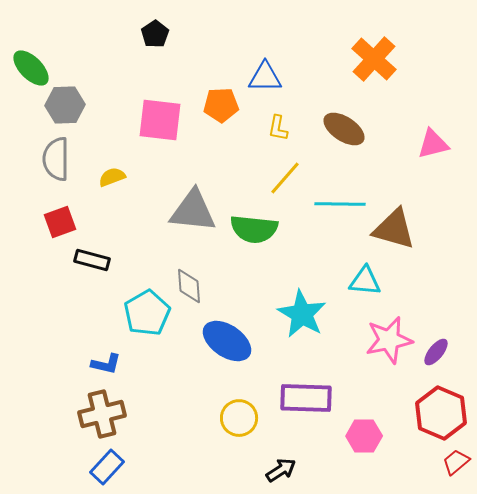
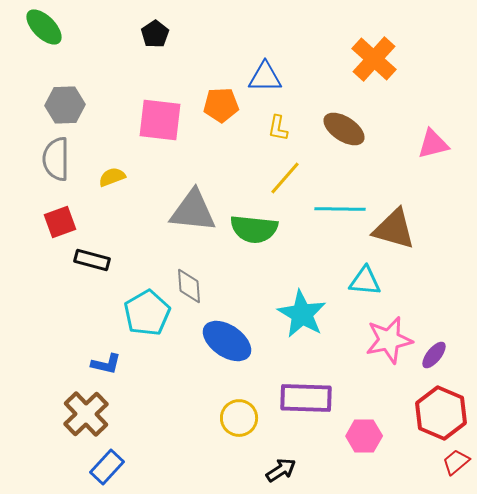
green ellipse: moved 13 px right, 41 px up
cyan line: moved 5 px down
purple ellipse: moved 2 px left, 3 px down
brown cross: moved 16 px left; rotated 30 degrees counterclockwise
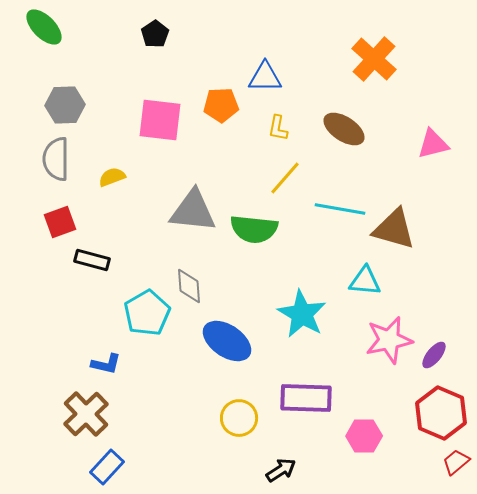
cyan line: rotated 9 degrees clockwise
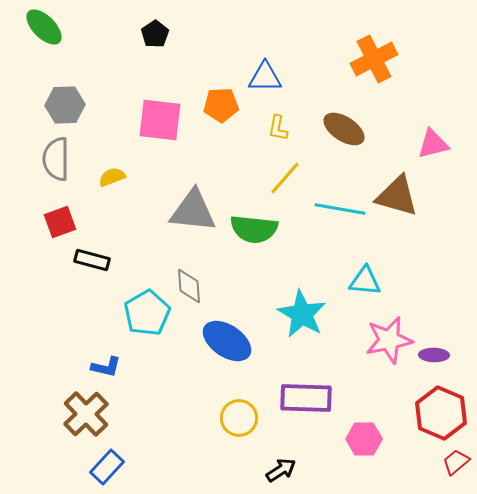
orange cross: rotated 21 degrees clockwise
brown triangle: moved 3 px right, 33 px up
purple ellipse: rotated 52 degrees clockwise
blue L-shape: moved 3 px down
pink hexagon: moved 3 px down
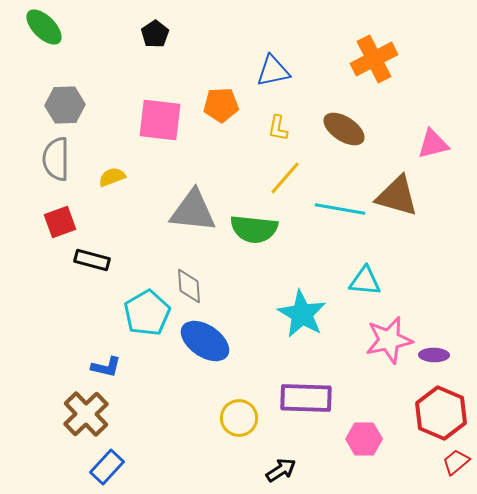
blue triangle: moved 8 px right, 6 px up; rotated 12 degrees counterclockwise
blue ellipse: moved 22 px left
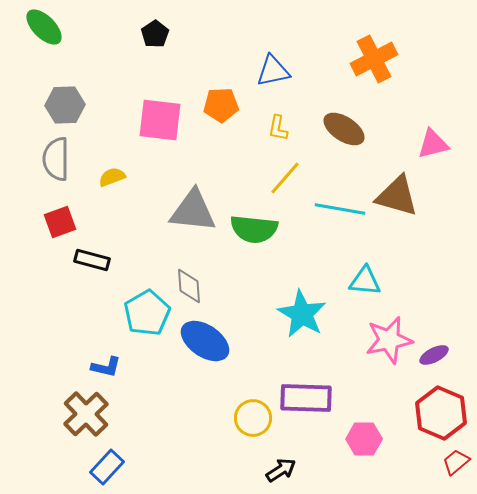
purple ellipse: rotated 28 degrees counterclockwise
yellow circle: moved 14 px right
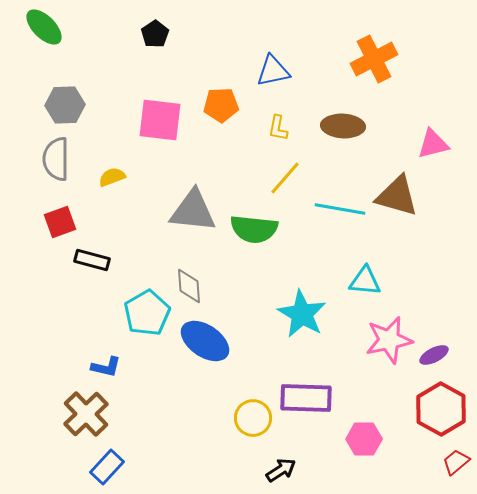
brown ellipse: moved 1 px left, 3 px up; rotated 30 degrees counterclockwise
red hexagon: moved 4 px up; rotated 6 degrees clockwise
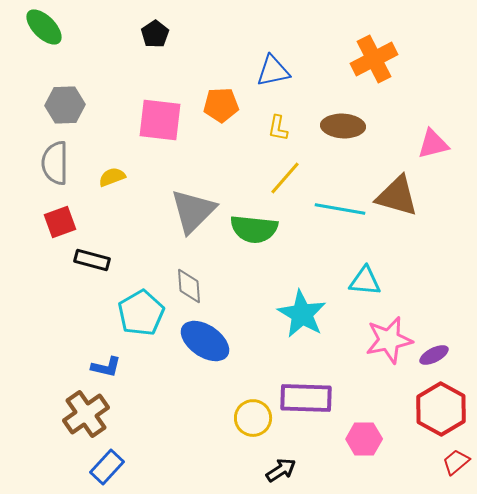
gray semicircle: moved 1 px left, 4 px down
gray triangle: rotated 51 degrees counterclockwise
cyan pentagon: moved 6 px left
brown cross: rotated 9 degrees clockwise
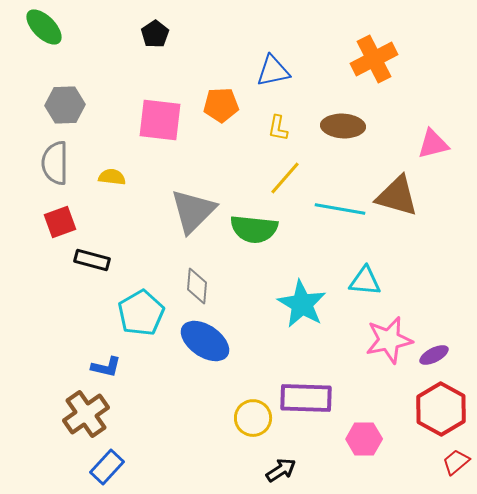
yellow semicircle: rotated 28 degrees clockwise
gray diamond: moved 8 px right; rotated 9 degrees clockwise
cyan star: moved 10 px up
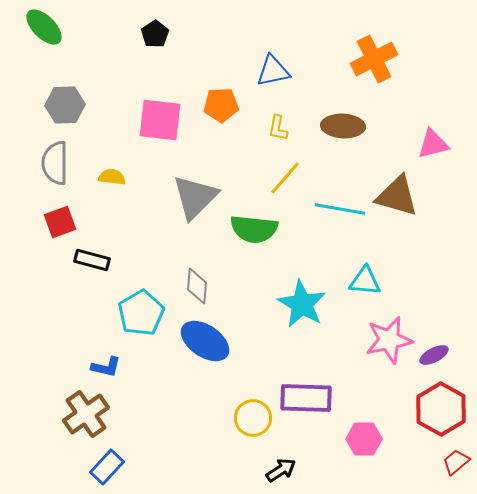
gray triangle: moved 2 px right, 14 px up
